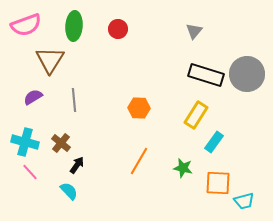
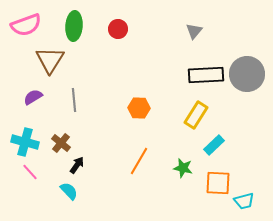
black rectangle: rotated 20 degrees counterclockwise
cyan rectangle: moved 3 px down; rotated 10 degrees clockwise
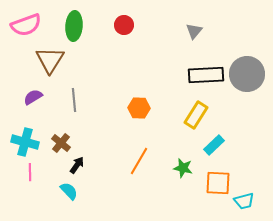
red circle: moved 6 px right, 4 px up
pink line: rotated 42 degrees clockwise
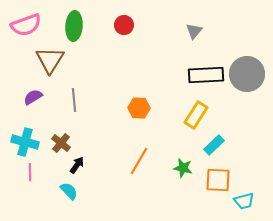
orange square: moved 3 px up
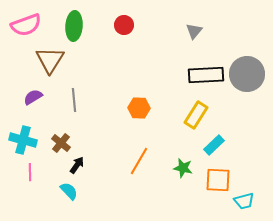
cyan cross: moved 2 px left, 2 px up
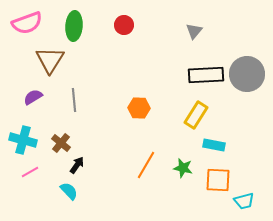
pink semicircle: moved 1 px right, 2 px up
cyan rectangle: rotated 55 degrees clockwise
orange line: moved 7 px right, 4 px down
pink line: rotated 60 degrees clockwise
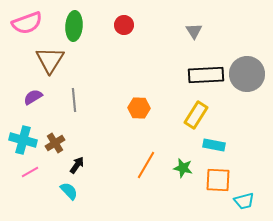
gray triangle: rotated 12 degrees counterclockwise
brown cross: moved 6 px left; rotated 18 degrees clockwise
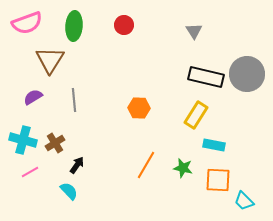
black rectangle: moved 2 px down; rotated 16 degrees clockwise
cyan trapezoid: rotated 60 degrees clockwise
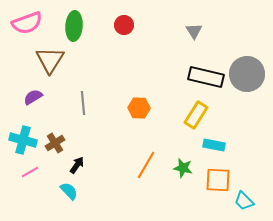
gray line: moved 9 px right, 3 px down
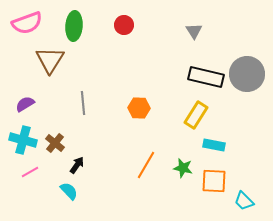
purple semicircle: moved 8 px left, 7 px down
brown cross: rotated 18 degrees counterclockwise
orange square: moved 4 px left, 1 px down
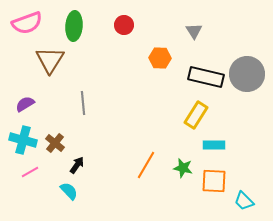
orange hexagon: moved 21 px right, 50 px up
cyan rectangle: rotated 10 degrees counterclockwise
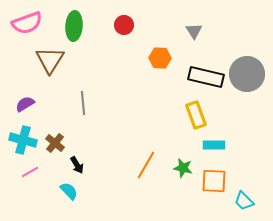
yellow rectangle: rotated 52 degrees counterclockwise
black arrow: rotated 114 degrees clockwise
